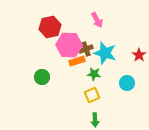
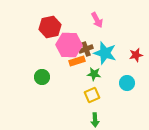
red star: moved 3 px left; rotated 24 degrees clockwise
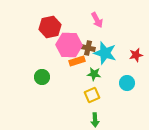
brown cross: moved 2 px right, 1 px up; rotated 32 degrees clockwise
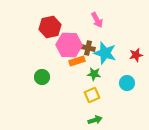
green arrow: rotated 104 degrees counterclockwise
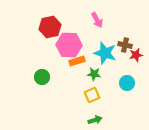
brown cross: moved 37 px right, 3 px up
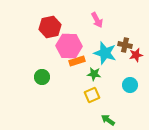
pink hexagon: moved 1 px down
cyan circle: moved 3 px right, 2 px down
green arrow: moved 13 px right; rotated 128 degrees counterclockwise
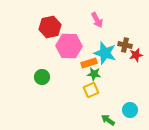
orange rectangle: moved 12 px right, 2 px down
cyan circle: moved 25 px down
yellow square: moved 1 px left, 5 px up
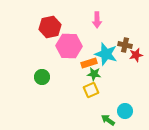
pink arrow: rotated 28 degrees clockwise
cyan star: moved 1 px right, 1 px down
cyan circle: moved 5 px left, 1 px down
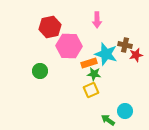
green circle: moved 2 px left, 6 px up
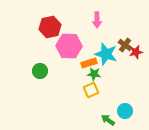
brown cross: rotated 24 degrees clockwise
red star: moved 3 px up
